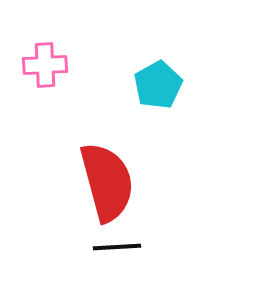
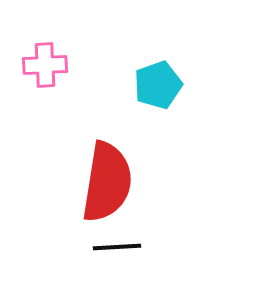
cyan pentagon: rotated 9 degrees clockwise
red semicircle: rotated 24 degrees clockwise
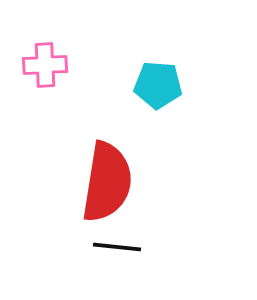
cyan pentagon: rotated 24 degrees clockwise
black line: rotated 9 degrees clockwise
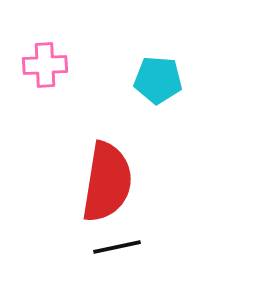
cyan pentagon: moved 5 px up
black line: rotated 18 degrees counterclockwise
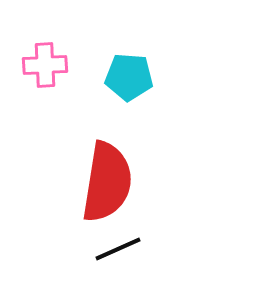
cyan pentagon: moved 29 px left, 3 px up
black line: moved 1 px right, 2 px down; rotated 12 degrees counterclockwise
